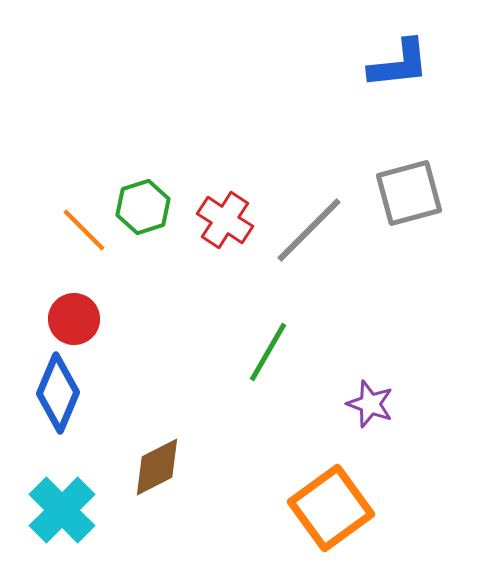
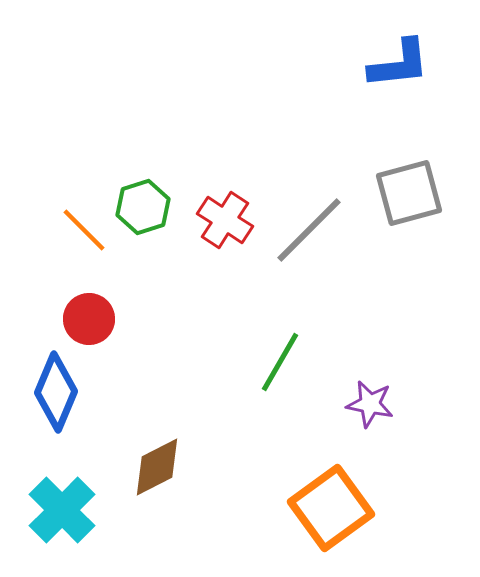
red circle: moved 15 px right
green line: moved 12 px right, 10 px down
blue diamond: moved 2 px left, 1 px up
purple star: rotated 9 degrees counterclockwise
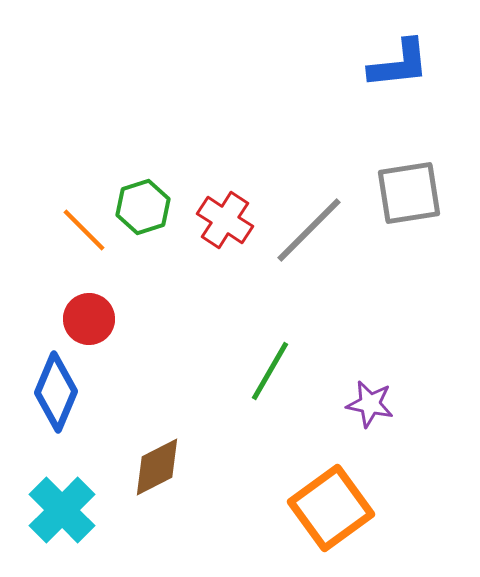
gray square: rotated 6 degrees clockwise
green line: moved 10 px left, 9 px down
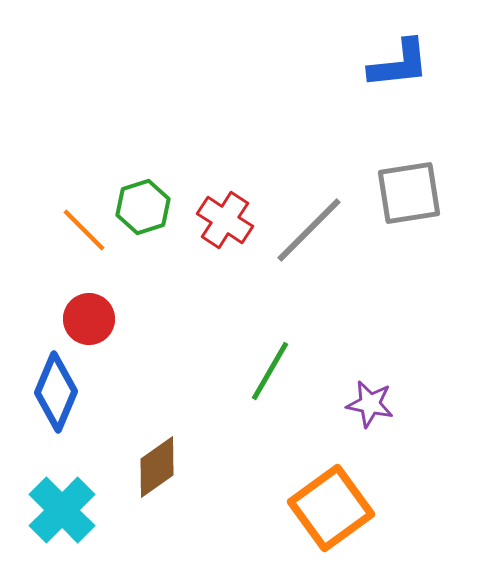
brown diamond: rotated 8 degrees counterclockwise
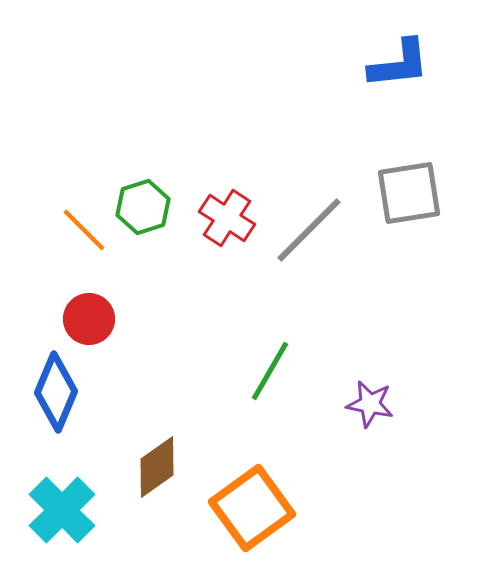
red cross: moved 2 px right, 2 px up
orange square: moved 79 px left
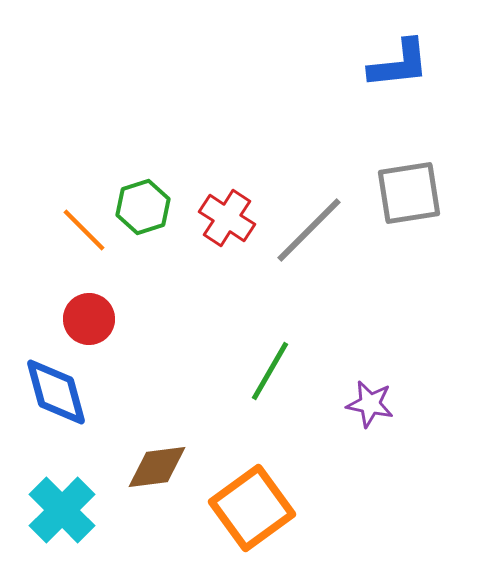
blue diamond: rotated 38 degrees counterclockwise
brown diamond: rotated 28 degrees clockwise
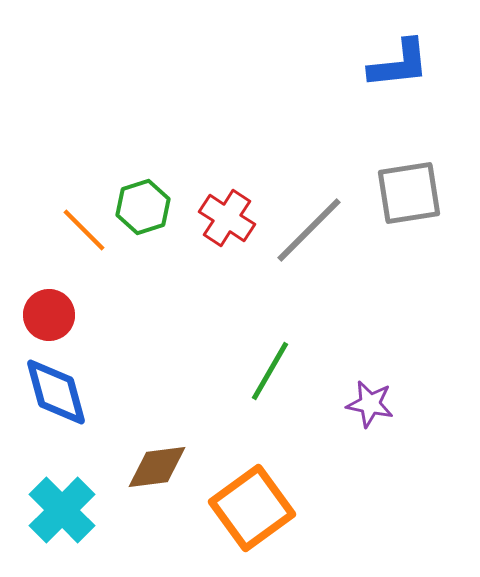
red circle: moved 40 px left, 4 px up
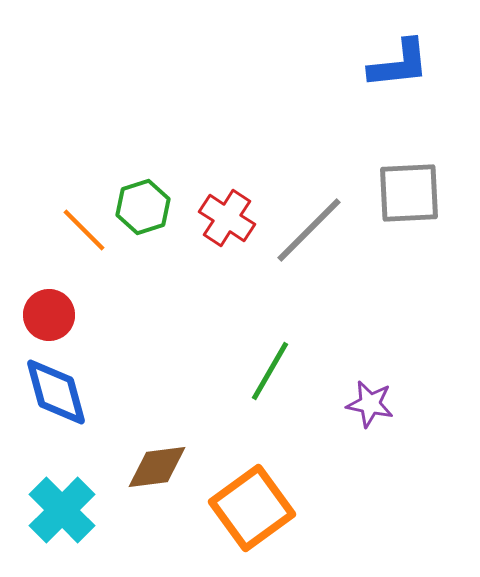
gray square: rotated 6 degrees clockwise
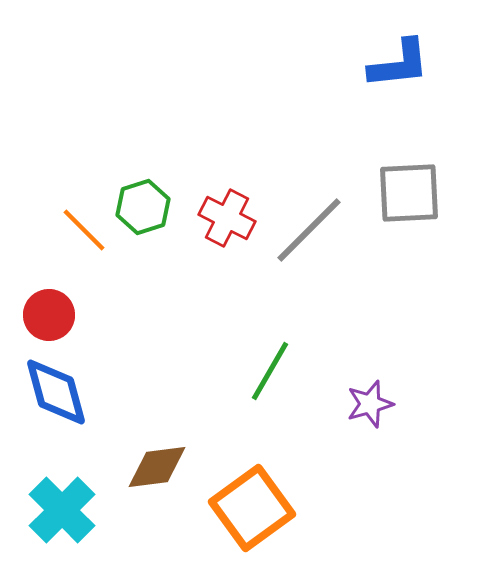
red cross: rotated 6 degrees counterclockwise
purple star: rotated 27 degrees counterclockwise
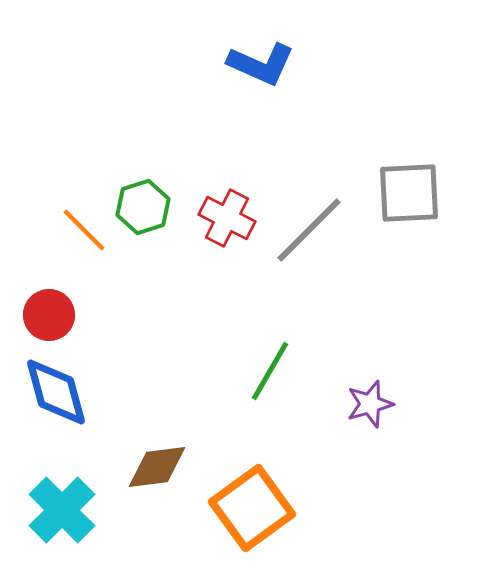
blue L-shape: moved 138 px left; rotated 30 degrees clockwise
